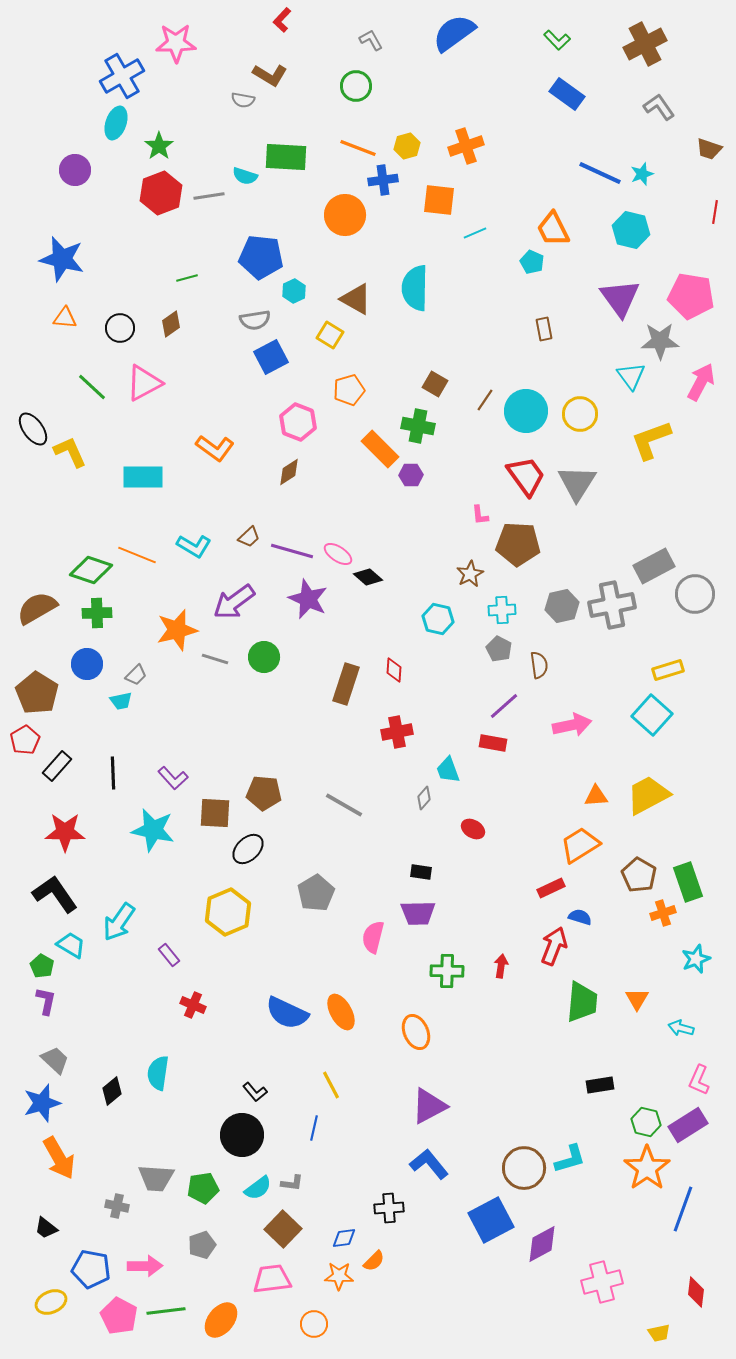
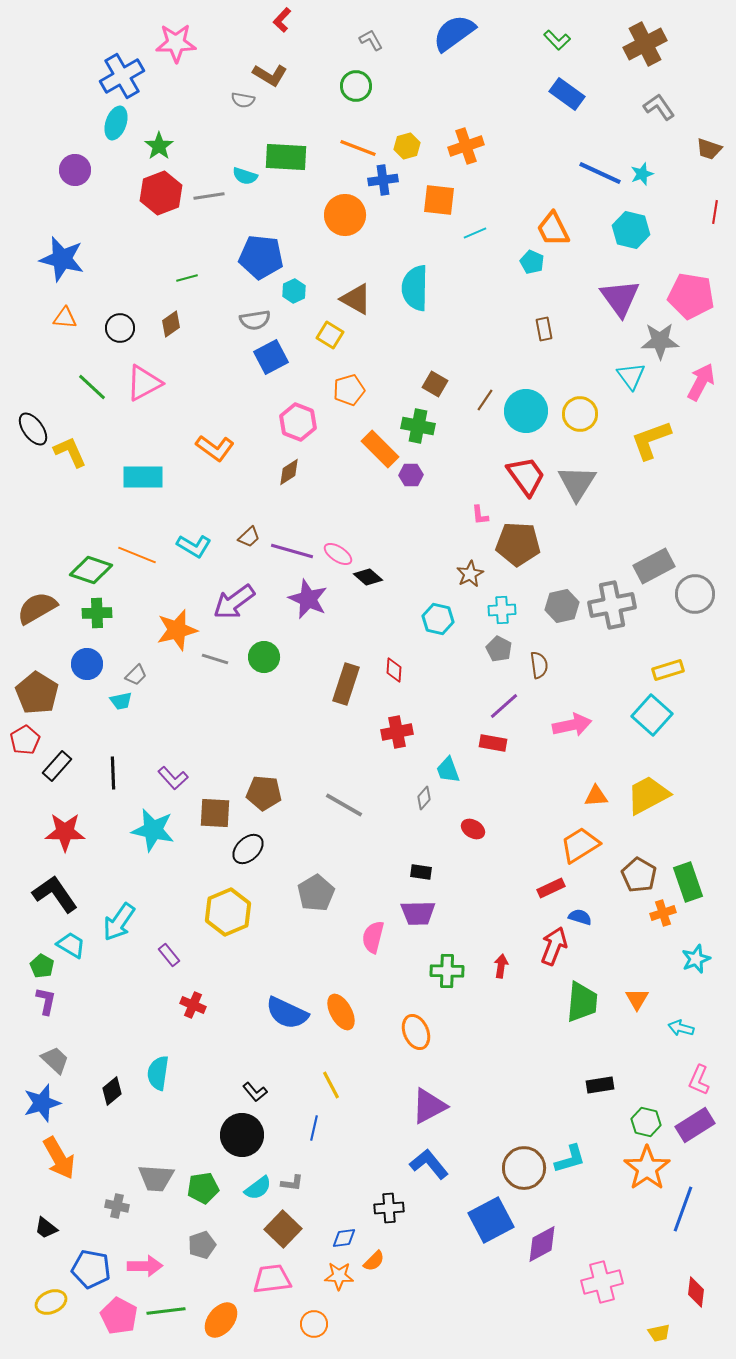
purple rectangle at (688, 1125): moved 7 px right
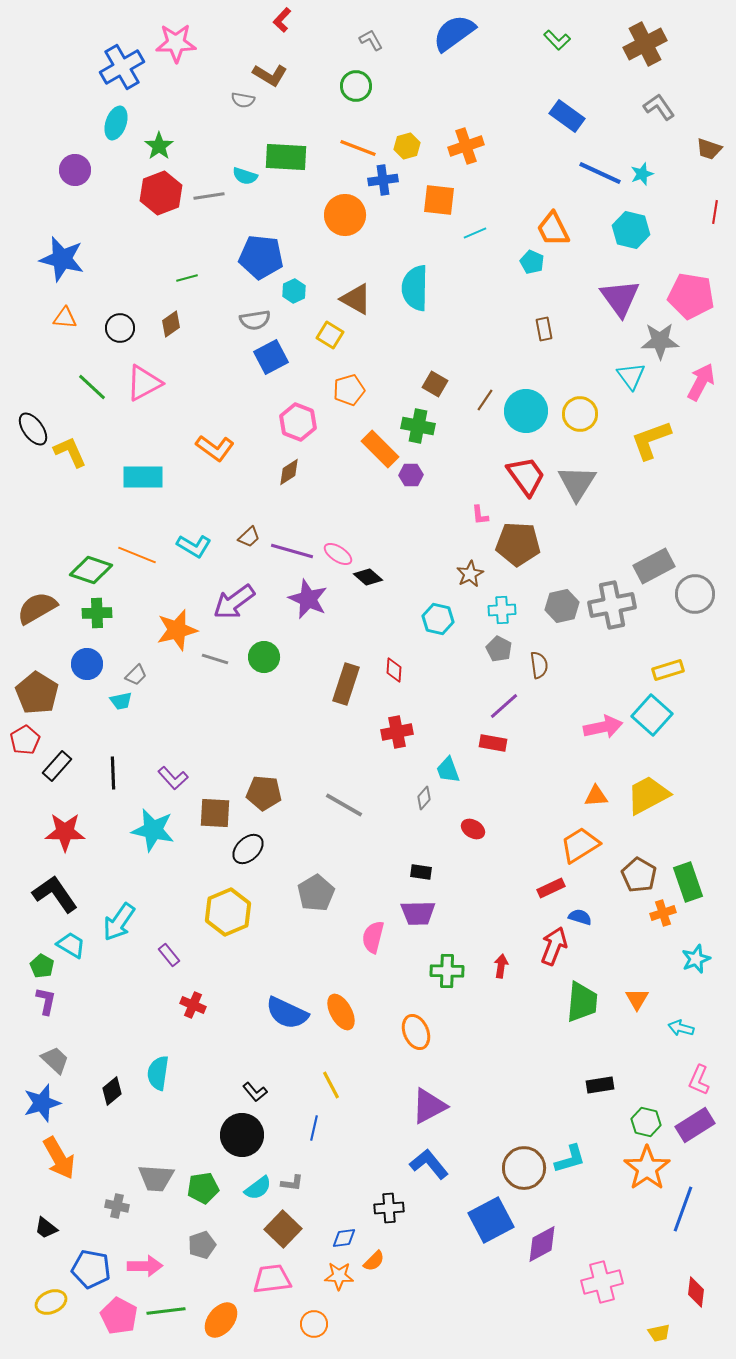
blue cross at (122, 76): moved 9 px up
blue rectangle at (567, 94): moved 22 px down
pink arrow at (572, 725): moved 31 px right, 2 px down
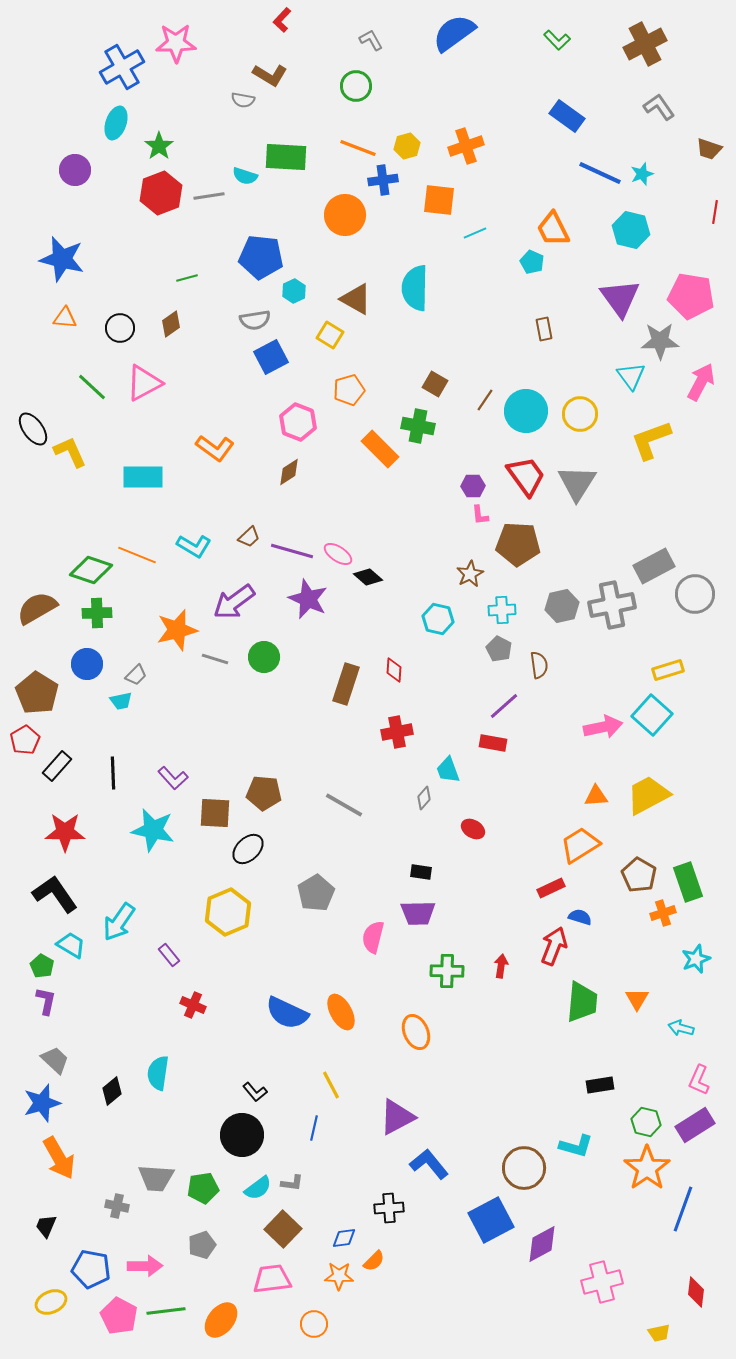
purple hexagon at (411, 475): moved 62 px right, 11 px down
purple triangle at (429, 1106): moved 32 px left, 11 px down
cyan L-shape at (570, 1159): moved 6 px right, 13 px up; rotated 32 degrees clockwise
black trapezoid at (46, 1228): moved 2 px up; rotated 75 degrees clockwise
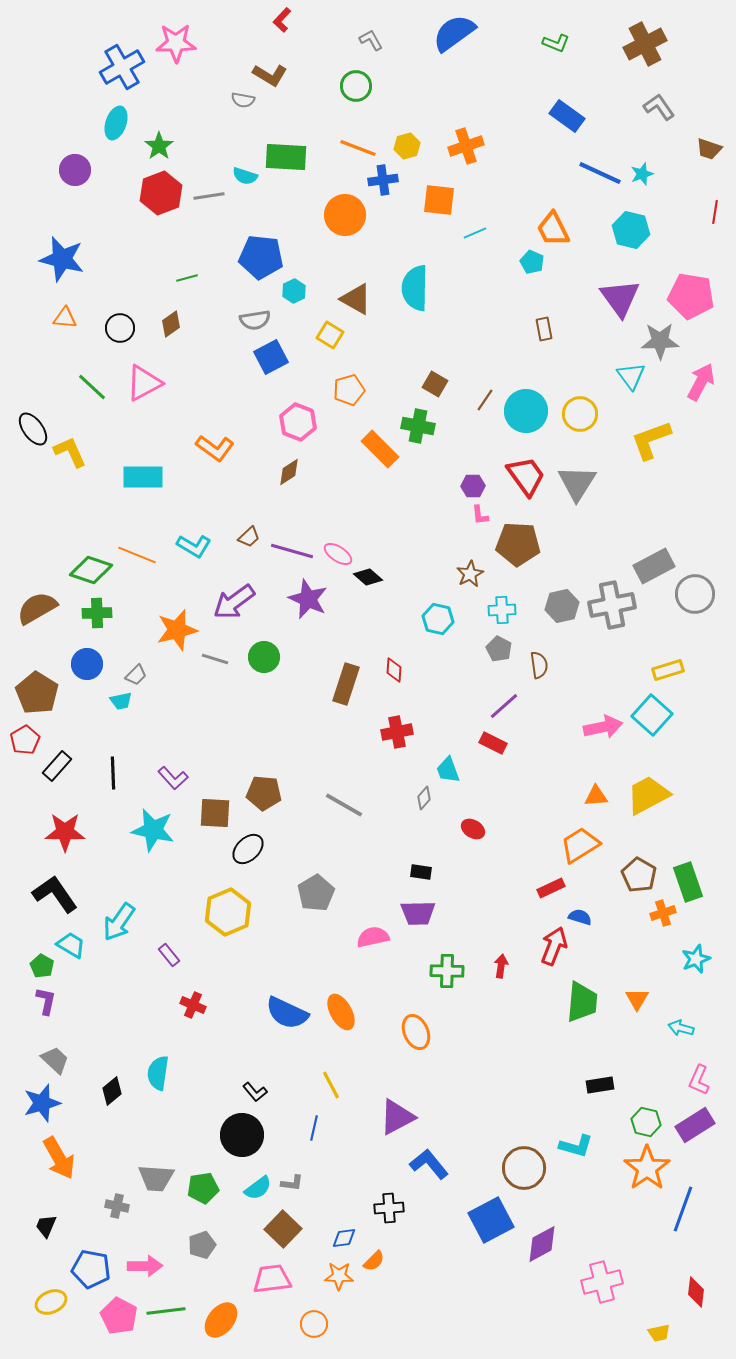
green L-shape at (557, 40): moved 1 px left, 3 px down; rotated 24 degrees counterclockwise
red rectangle at (493, 743): rotated 16 degrees clockwise
pink semicircle at (373, 937): rotated 64 degrees clockwise
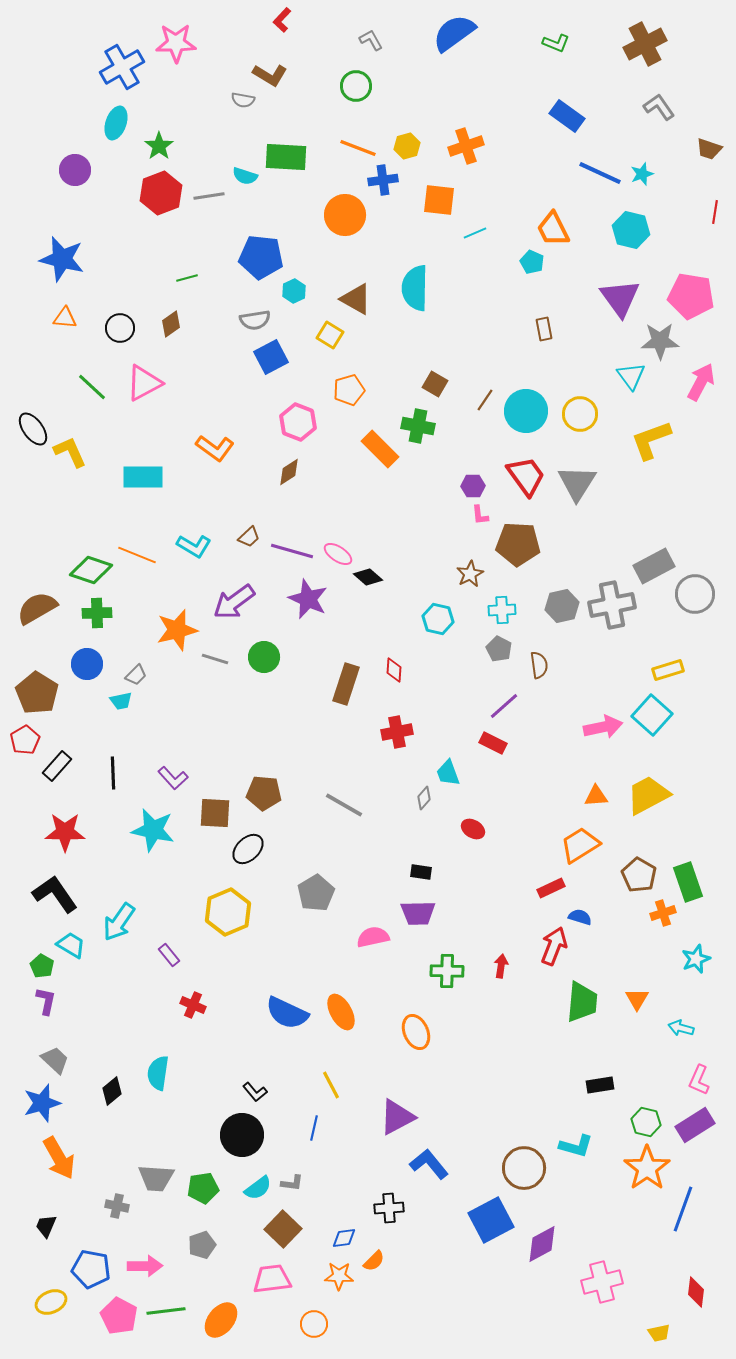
cyan trapezoid at (448, 770): moved 3 px down
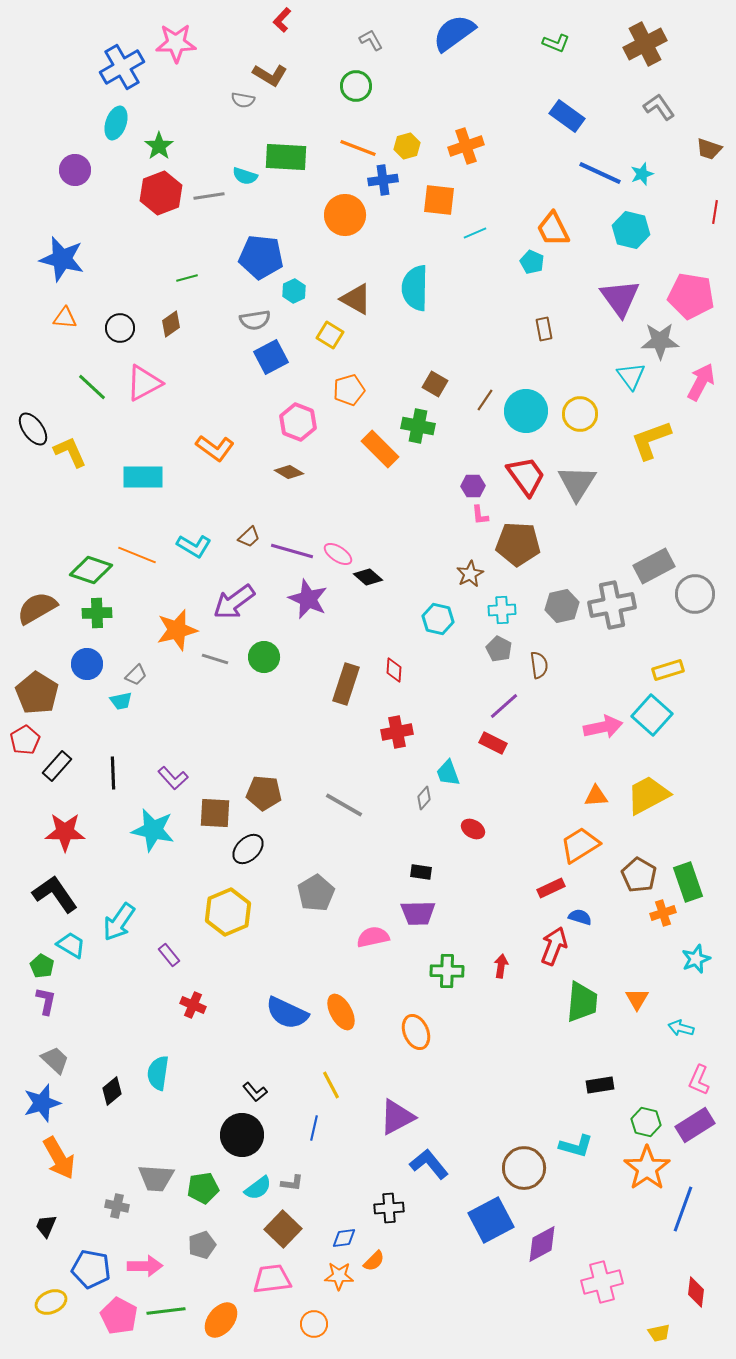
brown diamond at (289, 472): rotated 64 degrees clockwise
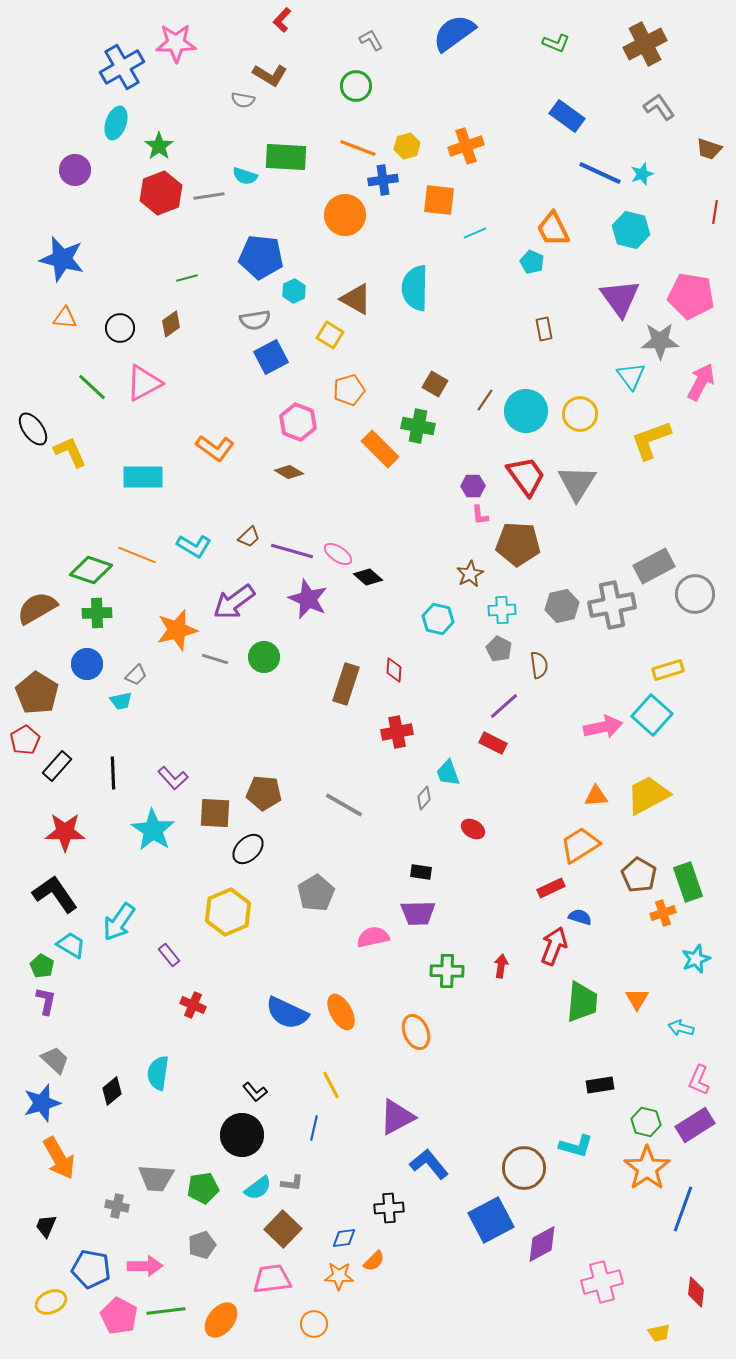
cyan star at (153, 830): rotated 21 degrees clockwise
